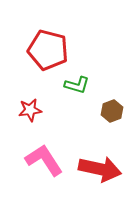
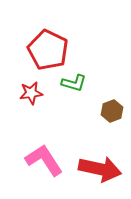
red pentagon: rotated 12 degrees clockwise
green L-shape: moved 3 px left, 2 px up
red star: moved 1 px right, 17 px up
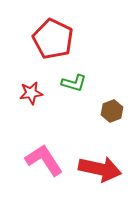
red pentagon: moved 5 px right, 11 px up
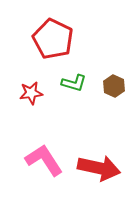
brown hexagon: moved 2 px right, 25 px up; rotated 15 degrees counterclockwise
red arrow: moved 1 px left, 1 px up
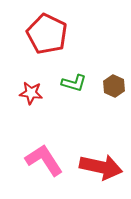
red pentagon: moved 6 px left, 5 px up
red star: rotated 15 degrees clockwise
red arrow: moved 2 px right, 1 px up
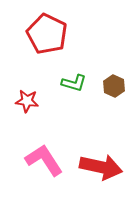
red star: moved 4 px left, 8 px down
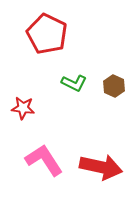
green L-shape: rotated 10 degrees clockwise
red star: moved 4 px left, 7 px down
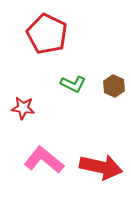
green L-shape: moved 1 px left, 1 px down
pink L-shape: rotated 18 degrees counterclockwise
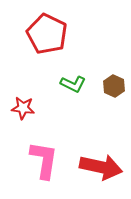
pink L-shape: rotated 60 degrees clockwise
